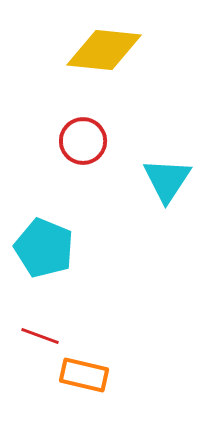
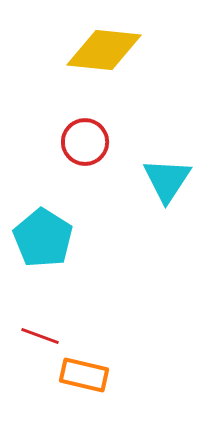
red circle: moved 2 px right, 1 px down
cyan pentagon: moved 1 px left, 10 px up; rotated 10 degrees clockwise
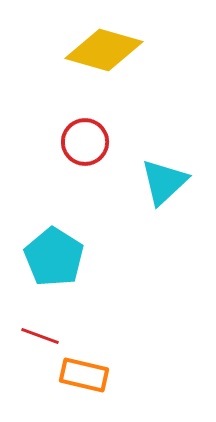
yellow diamond: rotated 10 degrees clockwise
cyan triangle: moved 3 px left, 2 px down; rotated 14 degrees clockwise
cyan pentagon: moved 11 px right, 19 px down
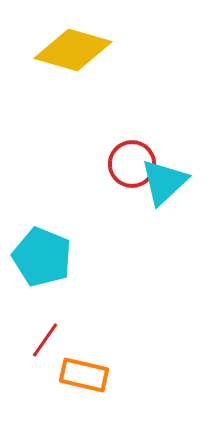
yellow diamond: moved 31 px left
red circle: moved 47 px right, 22 px down
cyan pentagon: moved 12 px left; rotated 10 degrees counterclockwise
red line: moved 5 px right, 4 px down; rotated 75 degrees counterclockwise
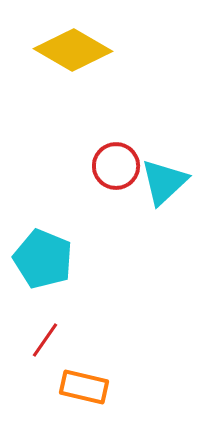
yellow diamond: rotated 14 degrees clockwise
red circle: moved 16 px left, 2 px down
cyan pentagon: moved 1 px right, 2 px down
orange rectangle: moved 12 px down
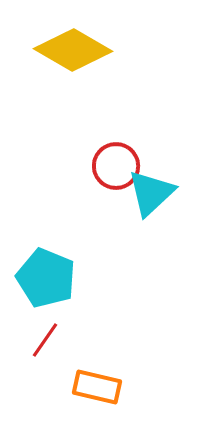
cyan triangle: moved 13 px left, 11 px down
cyan pentagon: moved 3 px right, 19 px down
orange rectangle: moved 13 px right
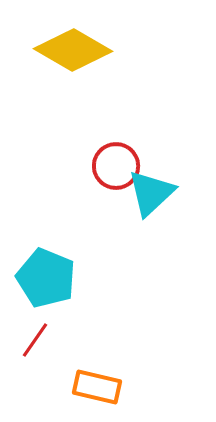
red line: moved 10 px left
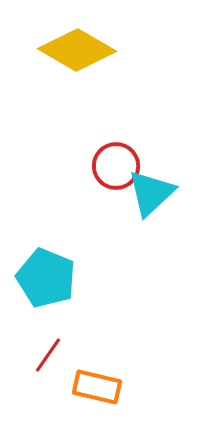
yellow diamond: moved 4 px right
red line: moved 13 px right, 15 px down
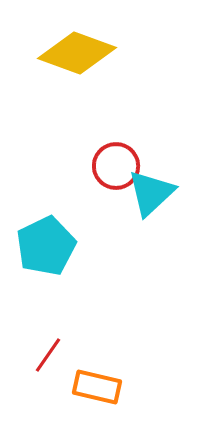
yellow diamond: moved 3 px down; rotated 10 degrees counterclockwise
cyan pentagon: moved 32 px up; rotated 24 degrees clockwise
